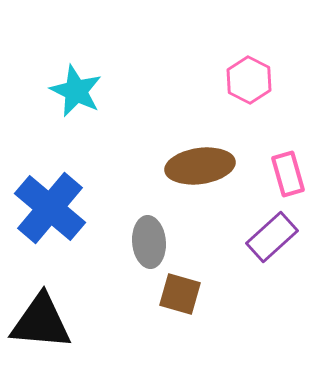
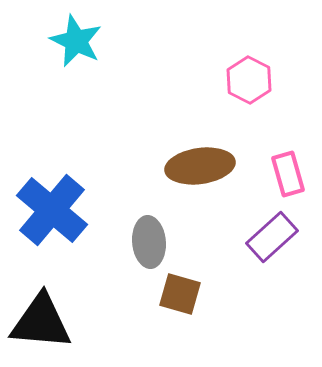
cyan star: moved 50 px up
blue cross: moved 2 px right, 2 px down
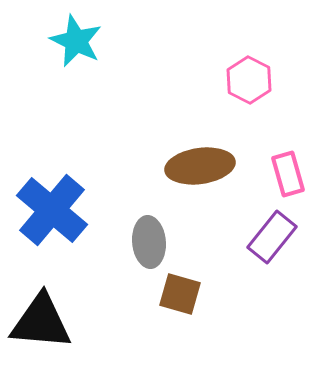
purple rectangle: rotated 9 degrees counterclockwise
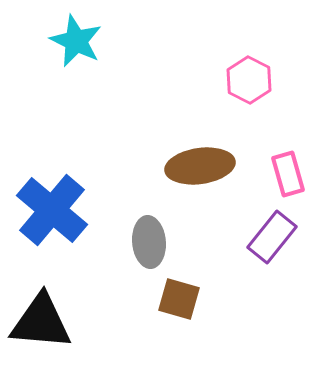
brown square: moved 1 px left, 5 px down
